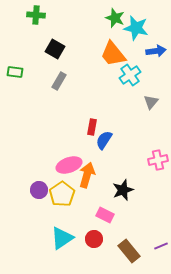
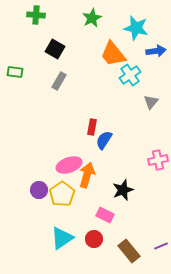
green star: moved 23 px left; rotated 24 degrees clockwise
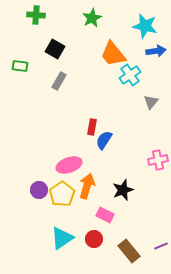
cyan star: moved 9 px right, 2 px up
green rectangle: moved 5 px right, 6 px up
orange arrow: moved 11 px down
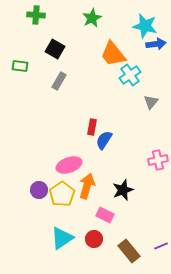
blue arrow: moved 7 px up
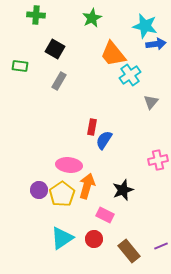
pink ellipse: rotated 25 degrees clockwise
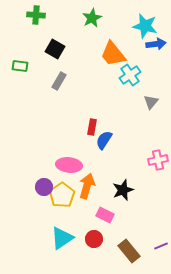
purple circle: moved 5 px right, 3 px up
yellow pentagon: moved 1 px down
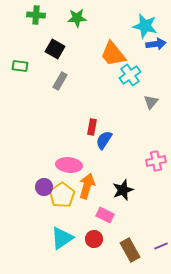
green star: moved 15 px left; rotated 24 degrees clockwise
gray rectangle: moved 1 px right
pink cross: moved 2 px left, 1 px down
brown rectangle: moved 1 px right, 1 px up; rotated 10 degrees clockwise
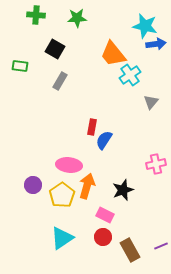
pink cross: moved 3 px down
purple circle: moved 11 px left, 2 px up
red circle: moved 9 px right, 2 px up
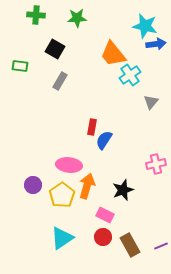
brown rectangle: moved 5 px up
